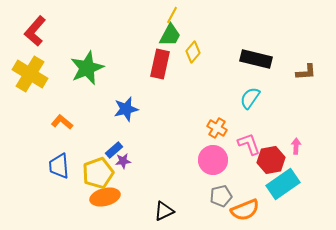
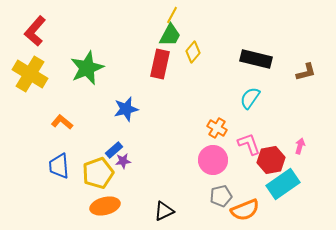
brown L-shape: rotated 10 degrees counterclockwise
pink arrow: moved 4 px right; rotated 14 degrees clockwise
orange ellipse: moved 9 px down
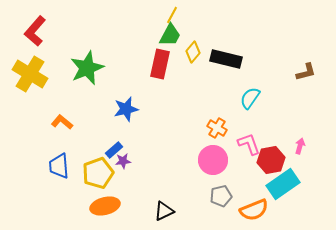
black rectangle: moved 30 px left
orange semicircle: moved 9 px right
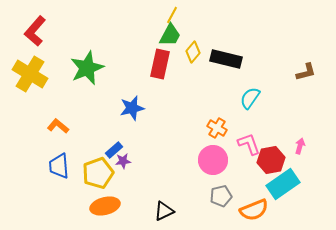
blue star: moved 6 px right, 1 px up
orange L-shape: moved 4 px left, 4 px down
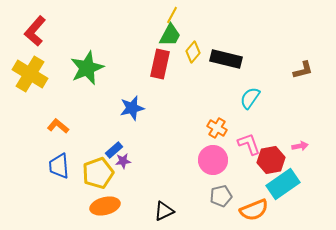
brown L-shape: moved 3 px left, 2 px up
pink arrow: rotated 63 degrees clockwise
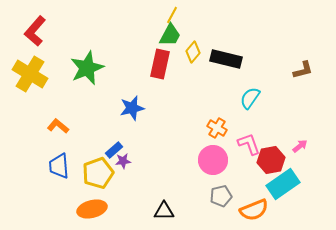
pink arrow: rotated 28 degrees counterclockwise
orange ellipse: moved 13 px left, 3 px down
black triangle: rotated 25 degrees clockwise
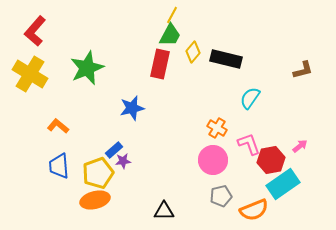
orange ellipse: moved 3 px right, 9 px up
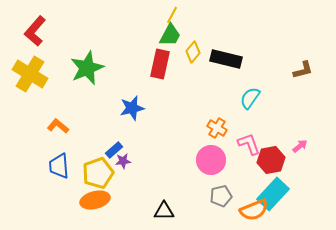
pink circle: moved 2 px left
cyan rectangle: moved 10 px left, 10 px down; rotated 12 degrees counterclockwise
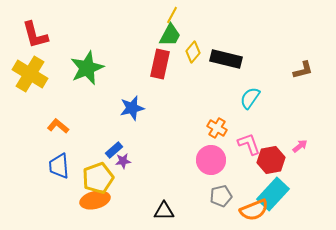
red L-shape: moved 4 px down; rotated 56 degrees counterclockwise
yellow pentagon: moved 5 px down
